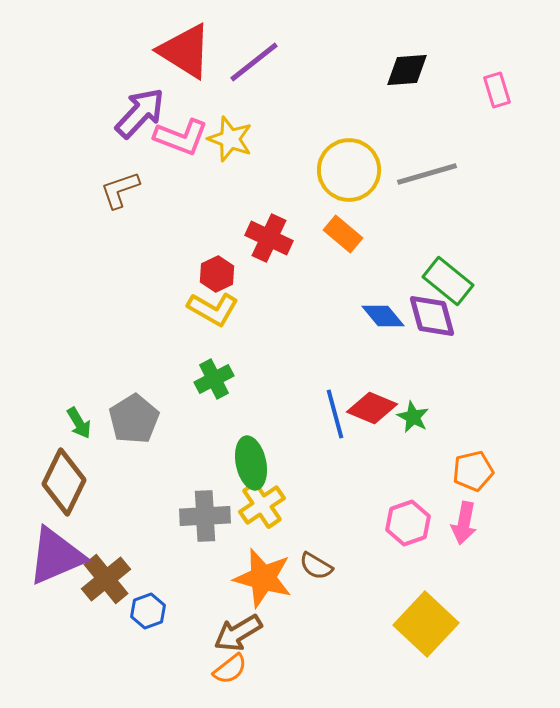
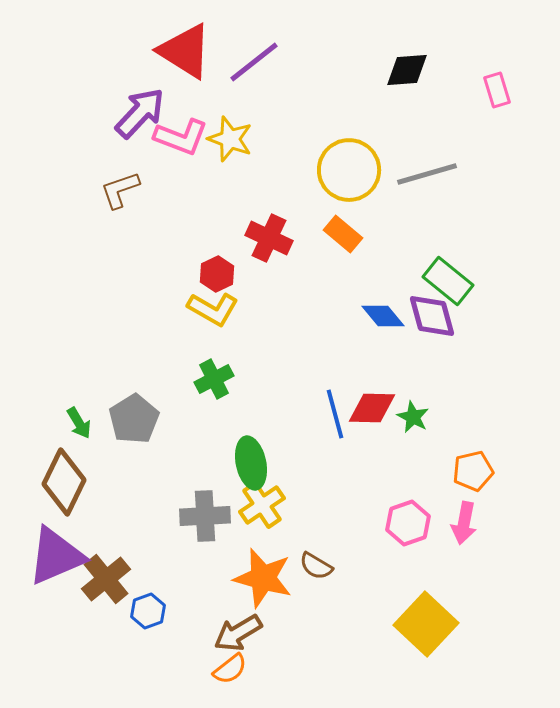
red diamond: rotated 21 degrees counterclockwise
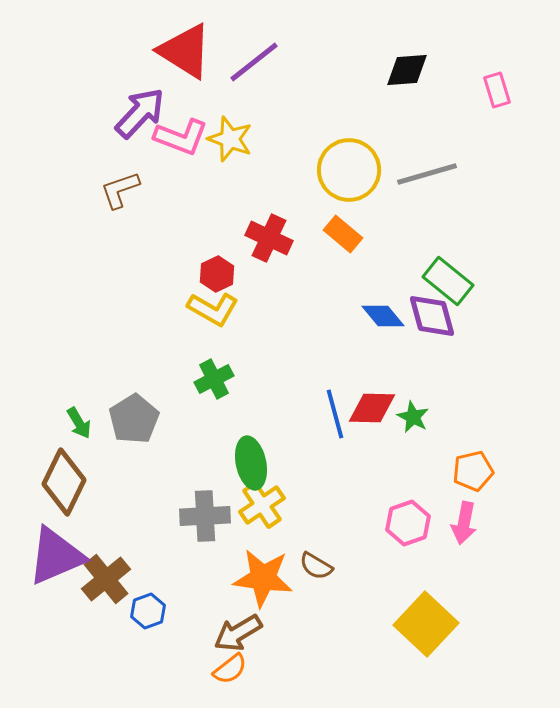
orange star: rotated 8 degrees counterclockwise
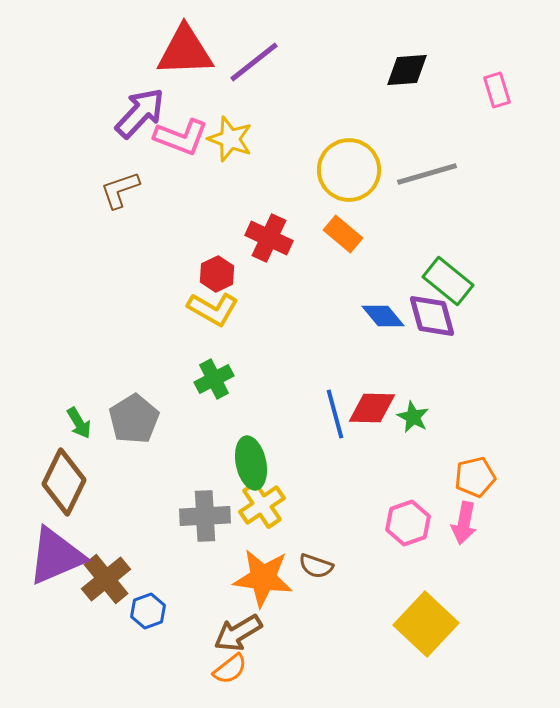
red triangle: rotated 34 degrees counterclockwise
orange pentagon: moved 2 px right, 6 px down
brown semicircle: rotated 12 degrees counterclockwise
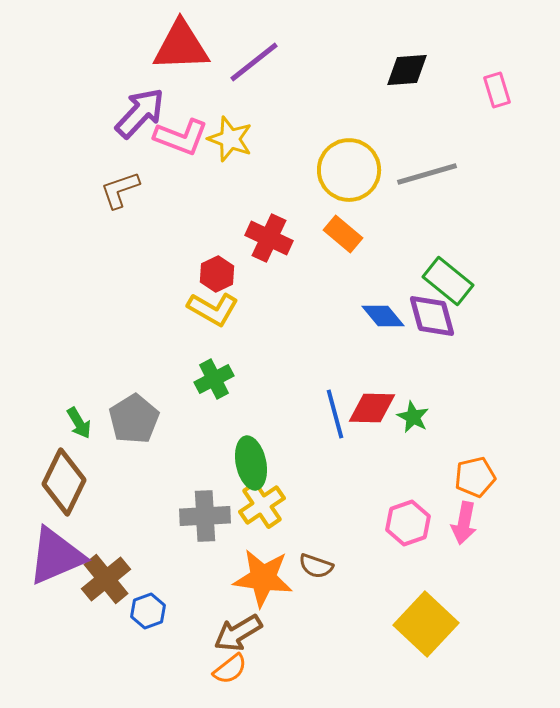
red triangle: moved 4 px left, 5 px up
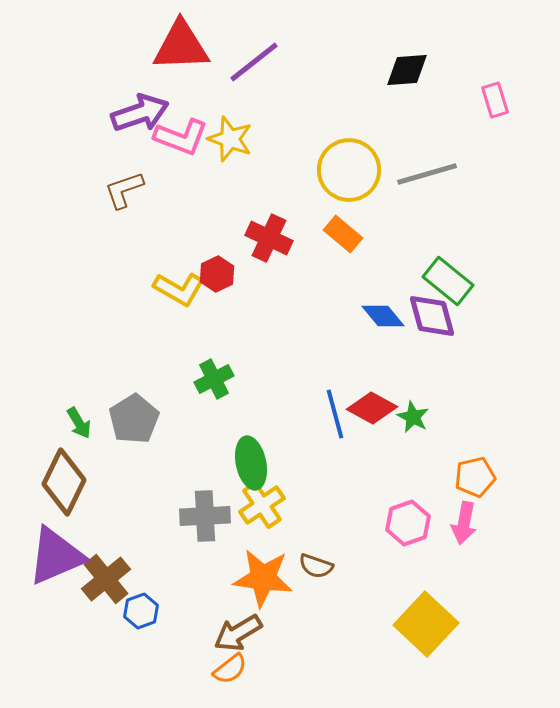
pink rectangle: moved 2 px left, 10 px down
purple arrow: rotated 28 degrees clockwise
brown L-shape: moved 4 px right
yellow L-shape: moved 34 px left, 20 px up
red diamond: rotated 27 degrees clockwise
blue hexagon: moved 7 px left
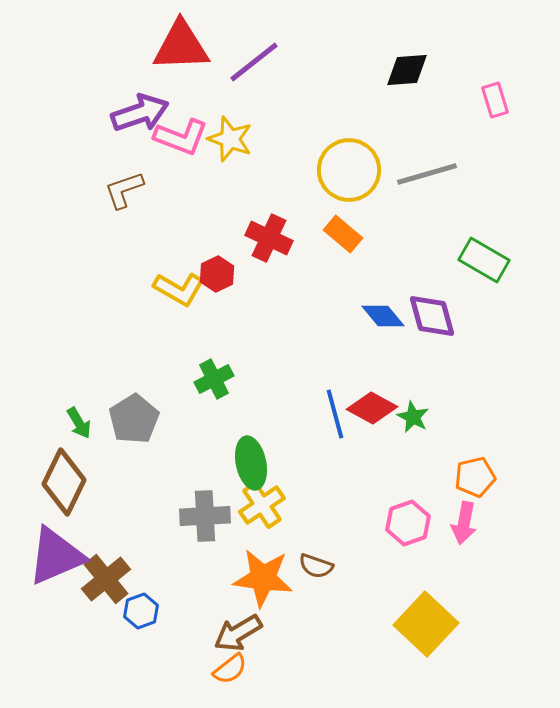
green rectangle: moved 36 px right, 21 px up; rotated 9 degrees counterclockwise
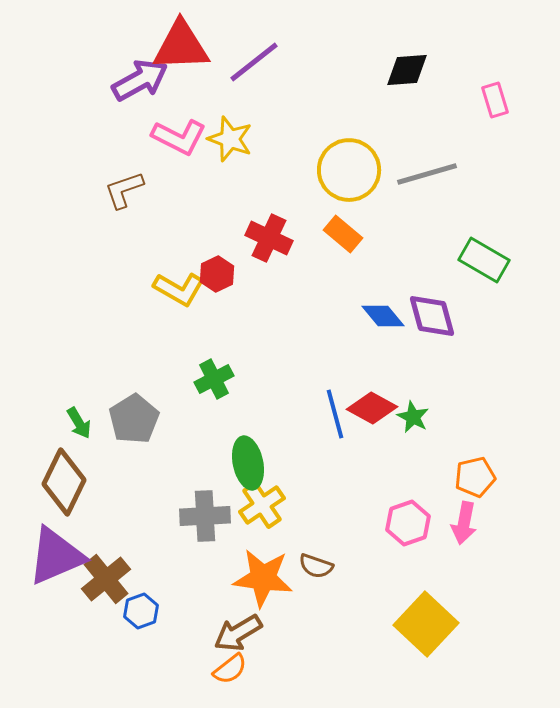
purple arrow: moved 33 px up; rotated 10 degrees counterclockwise
pink L-shape: moved 2 px left; rotated 6 degrees clockwise
green ellipse: moved 3 px left
